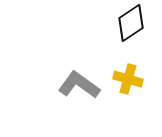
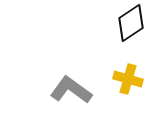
gray L-shape: moved 8 px left, 5 px down
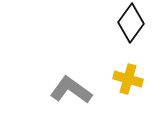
black diamond: rotated 21 degrees counterclockwise
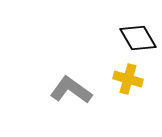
black diamond: moved 7 px right, 15 px down; rotated 66 degrees counterclockwise
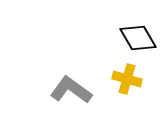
yellow cross: moved 1 px left
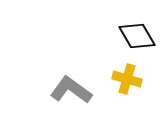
black diamond: moved 1 px left, 2 px up
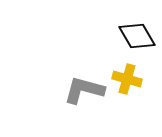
gray L-shape: moved 13 px right; rotated 21 degrees counterclockwise
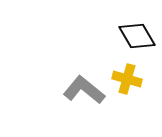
gray L-shape: rotated 24 degrees clockwise
